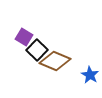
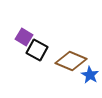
black square: rotated 15 degrees counterclockwise
brown diamond: moved 16 px right
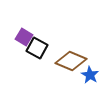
black square: moved 2 px up
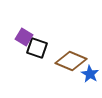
black square: rotated 10 degrees counterclockwise
blue star: moved 1 px up
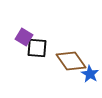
black square: rotated 15 degrees counterclockwise
brown diamond: rotated 32 degrees clockwise
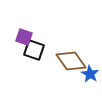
purple square: rotated 12 degrees counterclockwise
black square: moved 3 px left, 2 px down; rotated 15 degrees clockwise
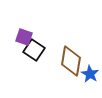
black square: rotated 15 degrees clockwise
brown diamond: rotated 44 degrees clockwise
